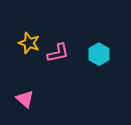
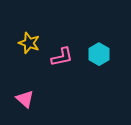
pink L-shape: moved 4 px right, 4 px down
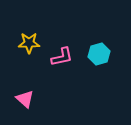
yellow star: rotated 20 degrees counterclockwise
cyan hexagon: rotated 15 degrees clockwise
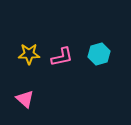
yellow star: moved 11 px down
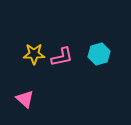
yellow star: moved 5 px right
